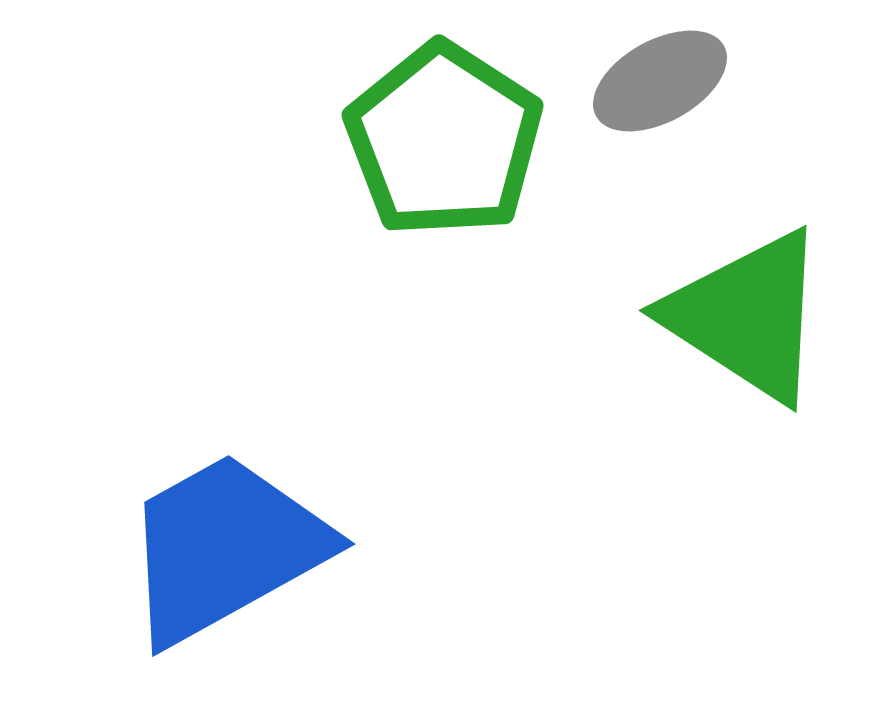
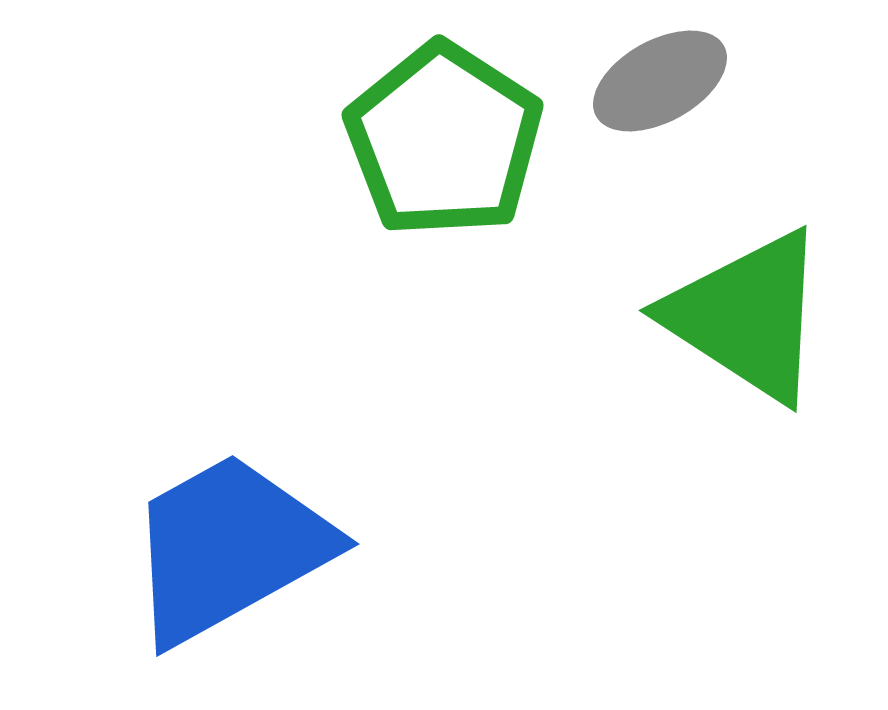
blue trapezoid: moved 4 px right
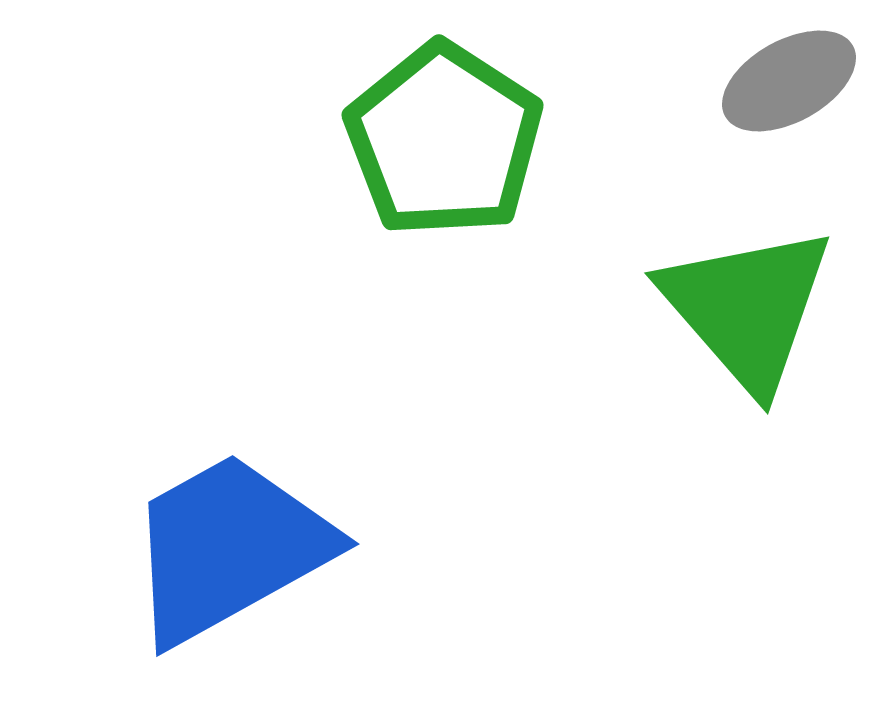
gray ellipse: moved 129 px right
green triangle: moved 8 px up; rotated 16 degrees clockwise
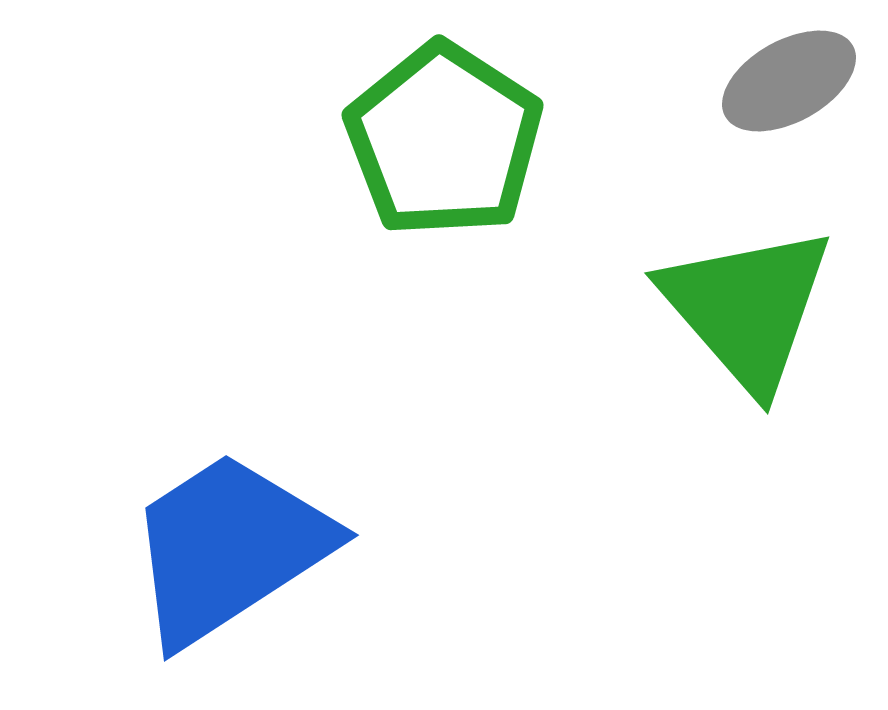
blue trapezoid: rotated 4 degrees counterclockwise
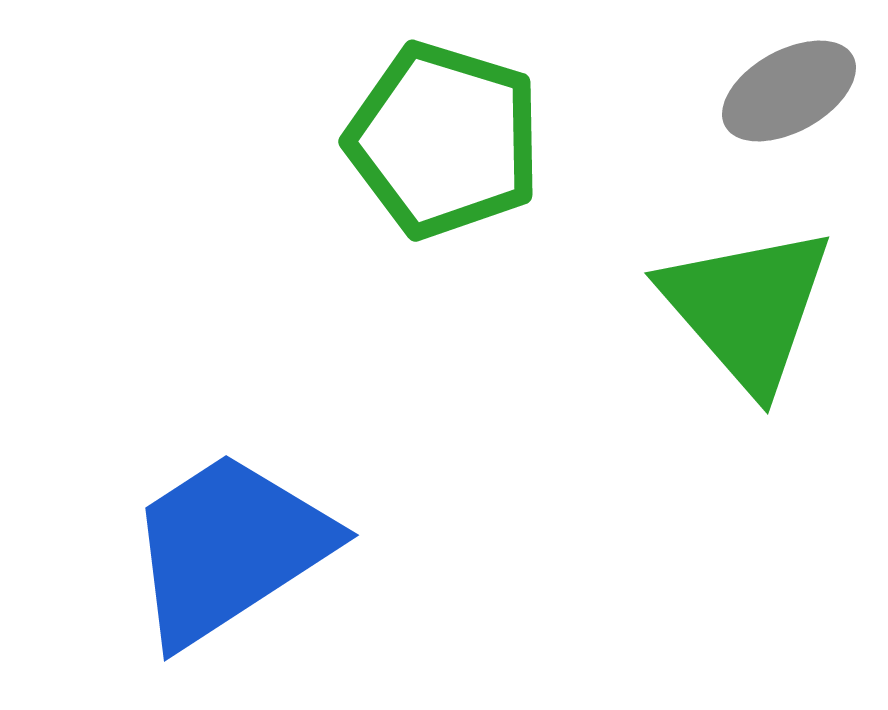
gray ellipse: moved 10 px down
green pentagon: rotated 16 degrees counterclockwise
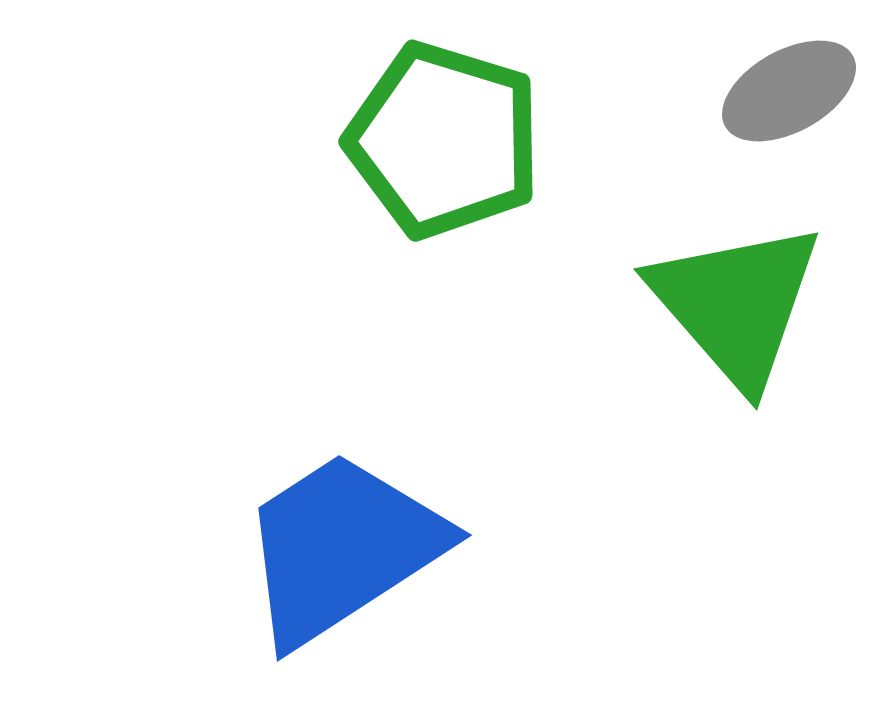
green triangle: moved 11 px left, 4 px up
blue trapezoid: moved 113 px right
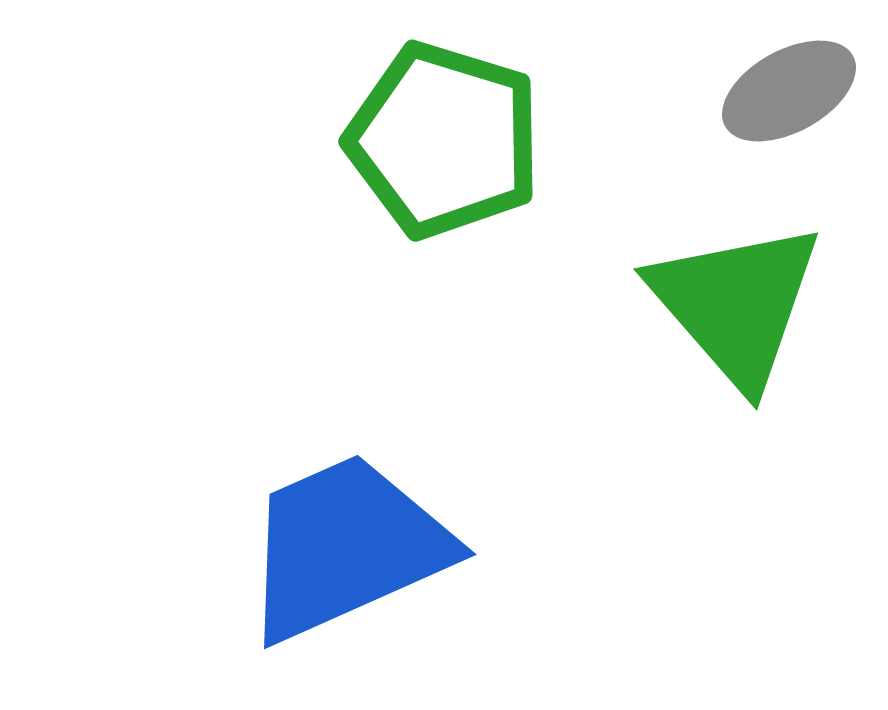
blue trapezoid: moved 4 px right, 1 px up; rotated 9 degrees clockwise
